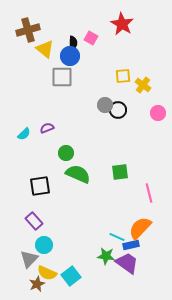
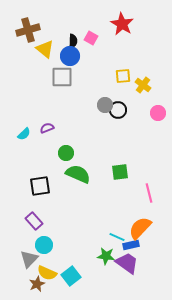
black semicircle: moved 2 px up
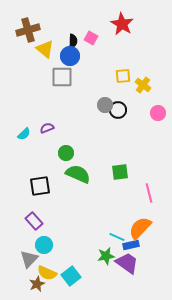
green star: rotated 18 degrees counterclockwise
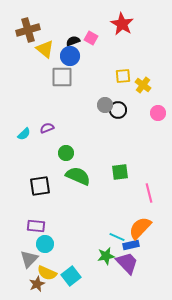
black semicircle: rotated 112 degrees counterclockwise
green semicircle: moved 2 px down
purple rectangle: moved 2 px right, 5 px down; rotated 42 degrees counterclockwise
cyan circle: moved 1 px right, 1 px up
purple trapezoid: rotated 10 degrees clockwise
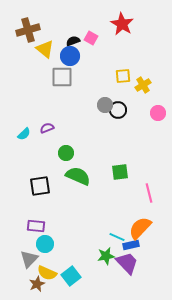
yellow cross: rotated 21 degrees clockwise
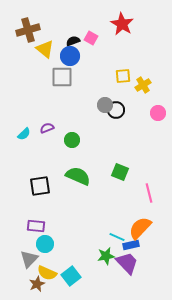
black circle: moved 2 px left
green circle: moved 6 px right, 13 px up
green square: rotated 30 degrees clockwise
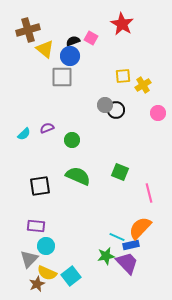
cyan circle: moved 1 px right, 2 px down
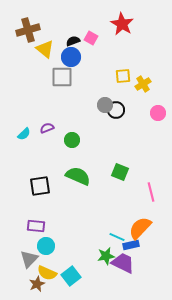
blue circle: moved 1 px right, 1 px down
yellow cross: moved 1 px up
pink line: moved 2 px right, 1 px up
purple trapezoid: moved 4 px left; rotated 20 degrees counterclockwise
